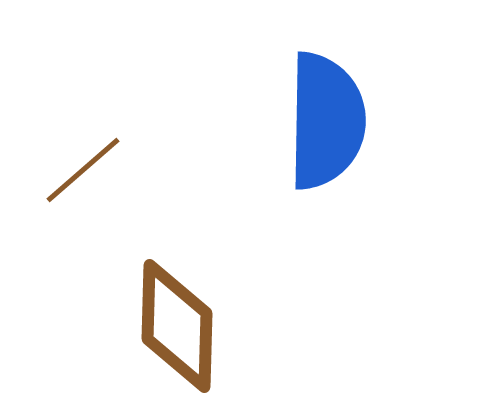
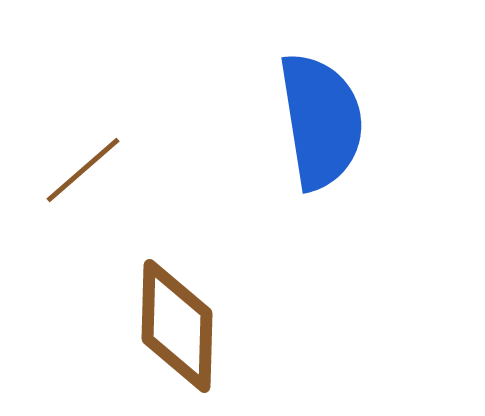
blue semicircle: moved 5 px left; rotated 10 degrees counterclockwise
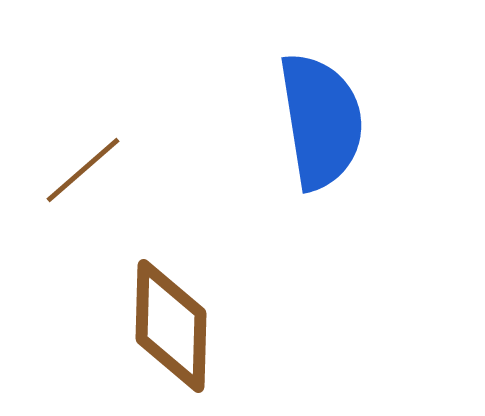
brown diamond: moved 6 px left
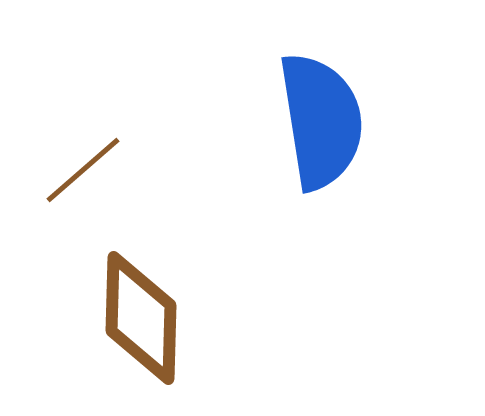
brown diamond: moved 30 px left, 8 px up
